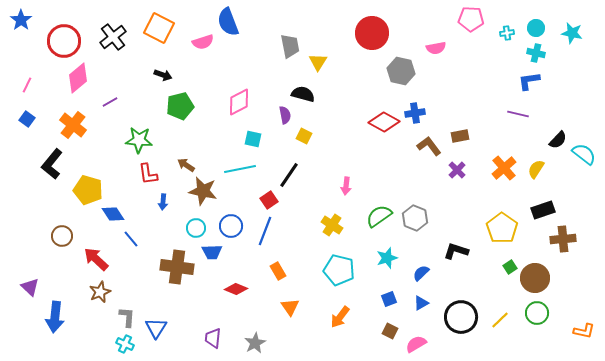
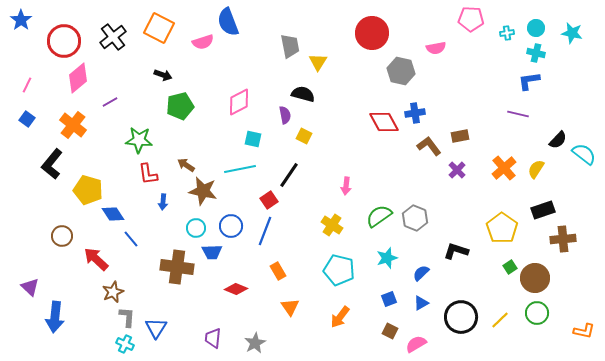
red diamond at (384, 122): rotated 32 degrees clockwise
brown star at (100, 292): moved 13 px right
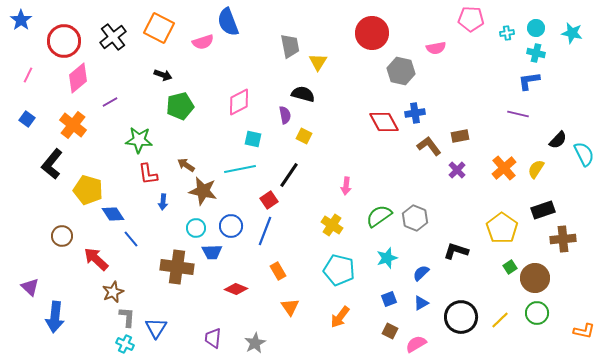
pink line at (27, 85): moved 1 px right, 10 px up
cyan semicircle at (584, 154): rotated 25 degrees clockwise
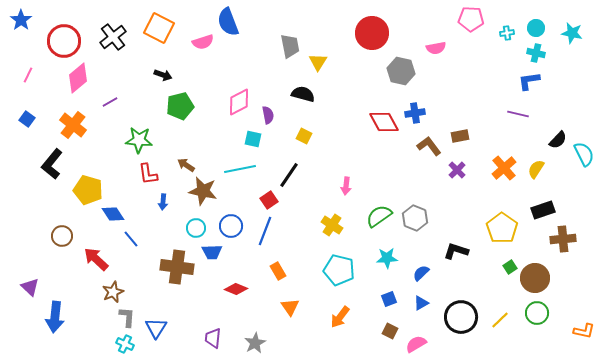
purple semicircle at (285, 115): moved 17 px left
cyan star at (387, 258): rotated 15 degrees clockwise
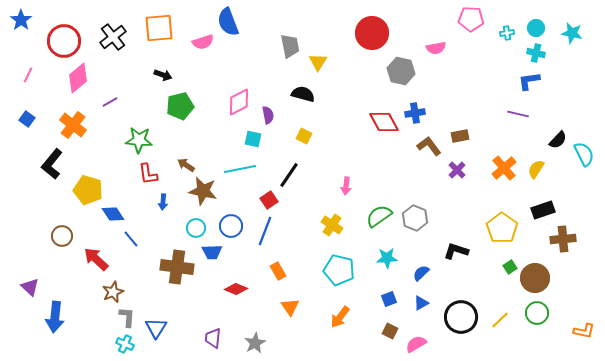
orange square at (159, 28): rotated 32 degrees counterclockwise
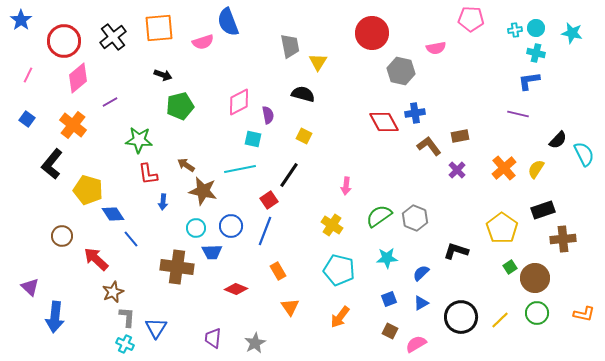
cyan cross at (507, 33): moved 8 px right, 3 px up
orange L-shape at (584, 331): moved 17 px up
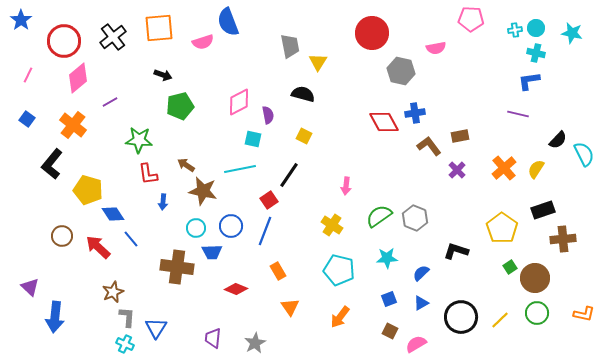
red arrow at (96, 259): moved 2 px right, 12 px up
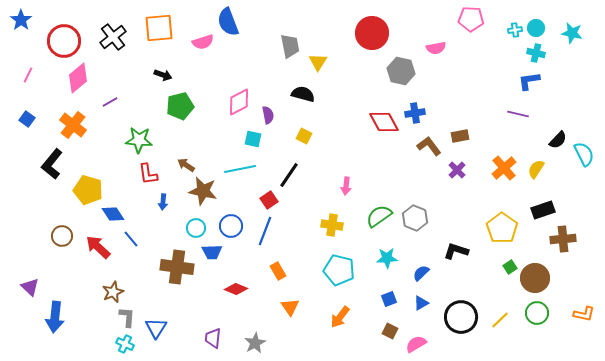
yellow cross at (332, 225): rotated 25 degrees counterclockwise
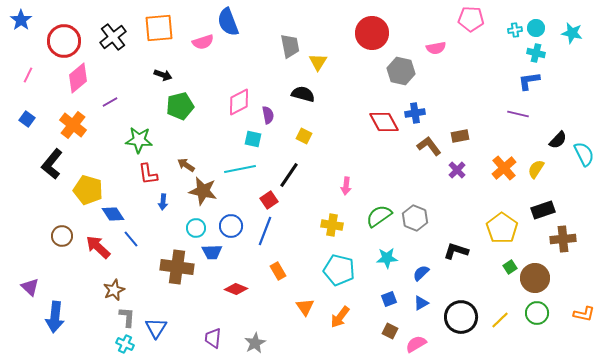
brown star at (113, 292): moved 1 px right, 2 px up
orange triangle at (290, 307): moved 15 px right
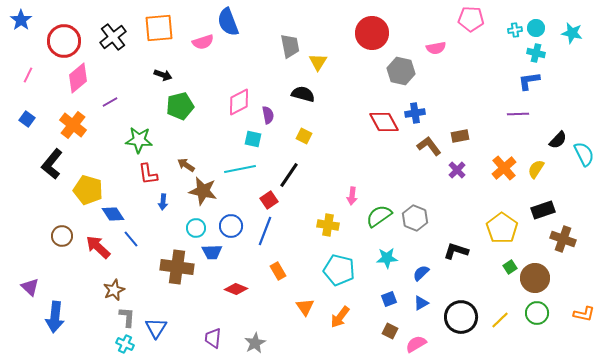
purple line at (518, 114): rotated 15 degrees counterclockwise
pink arrow at (346, 186): moved 6 px right, 10 px down
yellow cross at (332, 225): moved 4 px left
brown cross at (563, 239): rotated 25 degrees clockwise
